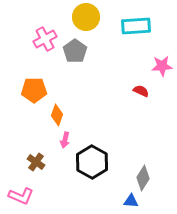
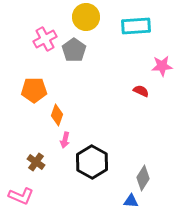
gray pentagon: moved 1 px left, 1 px up
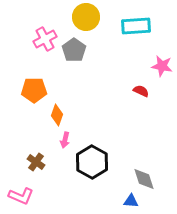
pink star: rotated 15 degrees clockwise
gray diamond: moved 1 px right, 1 px down; rotated 50 degrees counterclockwise
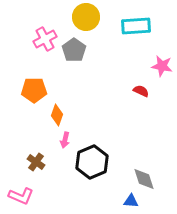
black hexagon: rotated 8 degrees clockwise
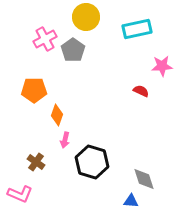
cyan rectangle: moved 1 px right, 3 px down; rotated 8 degrees counterclockwise
gray pentagon: moved 1 px left
pink star: rotated 15 degrees counterclockwise
black hexagon: rotated 20 degrees counterclockwise
pink L-shape: moved 1 px left, 2 px up
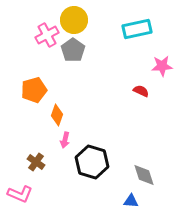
yellow circle: moved 12 px left, 3 px down
pink cross: moved 2 px right, 4 px up
orange pentagon: rotated 15 degrees counterclockwise
gray diamond: moved 4 px up
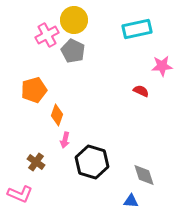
gray pentagon: moved 1 px down; rotated 10 degrees counterclockwise
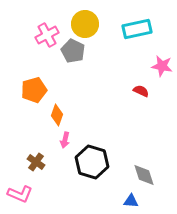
yellow circle: moved 11 px right, 4 px down
pink star: rotated 15 degrees clockwise
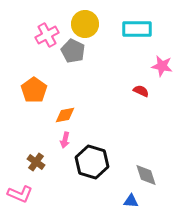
cyan rectangle: rotated 12 degrees clockwise
orange pentagon: rotated 20 degrees counterclockwise
orange diamond: moved 8 px right; rotated 60 degrees clockwise
gray diamond: moved 2 px right
